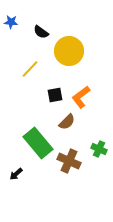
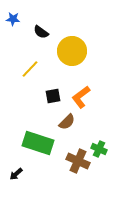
blue star: moved 2 px right, 3 px up
yellow circle: moved 3 px right
black square: moved 2 px left, 1 px down
green rectangle: rotated 32 degrees counterclockwise
brown cross: moved 9 px right
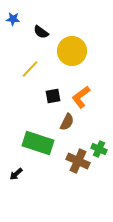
brown semicircle: rotated 18 degrees counterclockwise
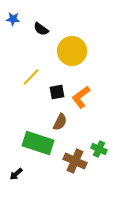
black semicircle: moved 3 px up
yellow line: moved 1 px right, 8 px down
black square: moved 4 px right, 4 px up
brown semicircle: moved 7 px left
brown cross: moved 3 px left
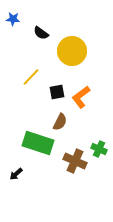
black semicircle: moved 4 px down
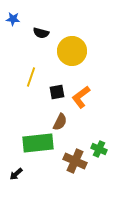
black semicircle: rotated 21 degrees counterclockwise
yellow line: rotated 24 degrees counterclockwise
green rectangle: rotated 24 degrees counterclockwise
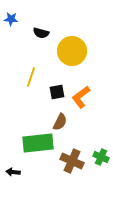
blue star: moved 2 px left
green cross: moved 2 px right, 8 px down
brown cross: moved 3 px left
black arrow: moved 3 px left, 2 px up; rotated 48 degrees clockwise
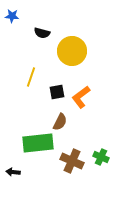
blue star: moved 1 px right, 3 px up
black semicircle: moved 1 px right
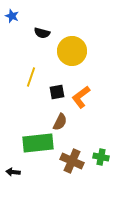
blue star: rotated 16 degrees clockwise
green cross: rotated 14 degrees counterclockwise
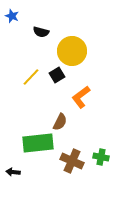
black semicircle: moved 1 px left, 1 px up
yellow line: rotated 24 degrees clockwise
black square: moved 17 px up; rotated 21 degrees counterclockwise
